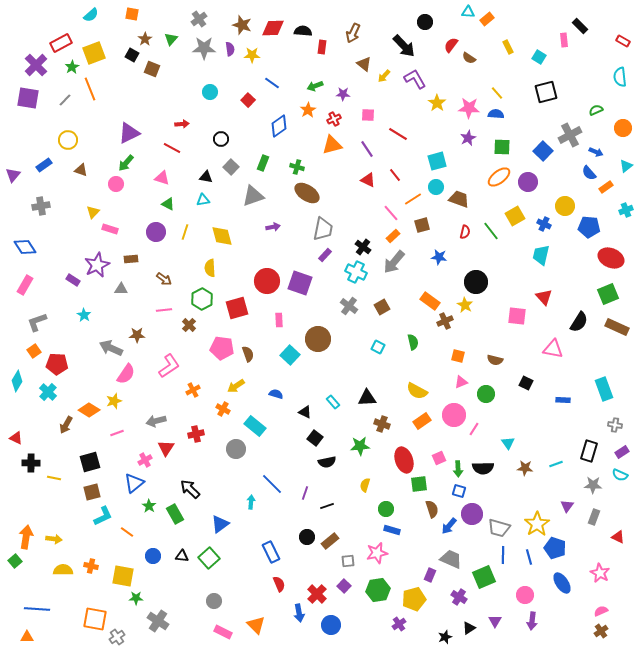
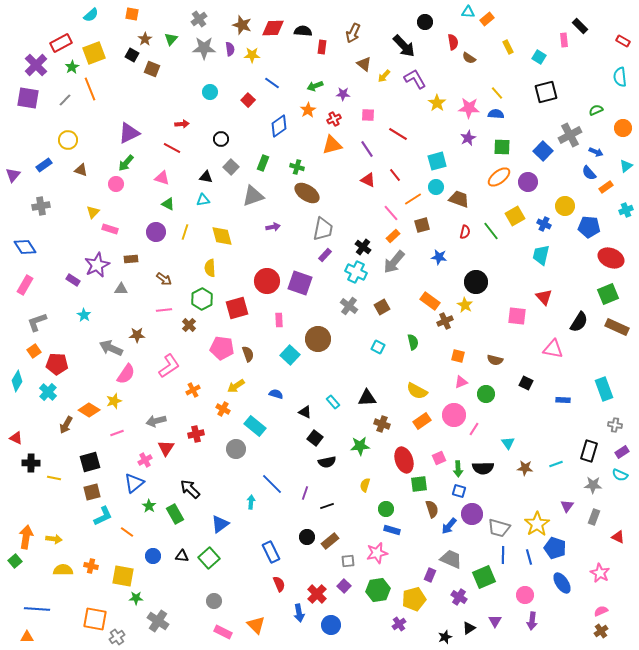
red semicircle at (451, 45): moved 2 px right, 3 px up; rotated 133 degrees clockwise
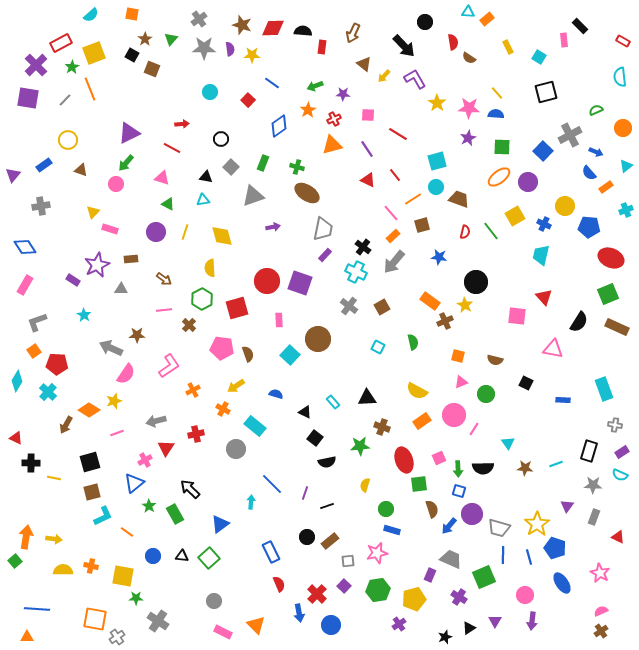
brown cross at (382, 424): moved 3 px down
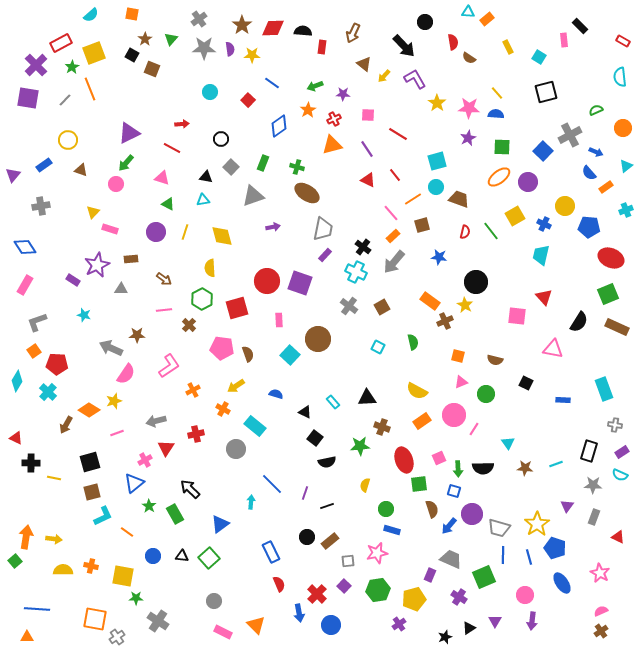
brown star at (242, 25): rotated 18 degrees clockwise
cyan star at (84, 315): rotated 16 degrees counterclockwise
blue square at (459, 491): moved 5 px left
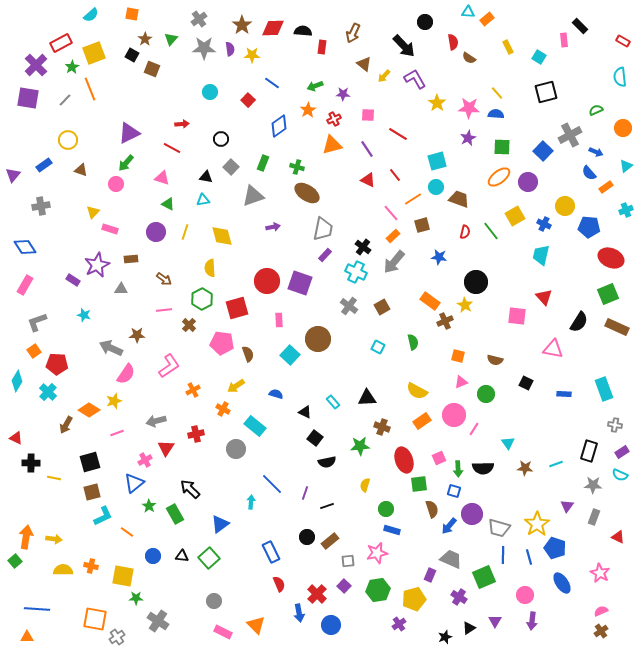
pink pentagon at (222, 348): moved 5 px up
blue rectangle at (563, 400): moved 1 px right, 6 px up
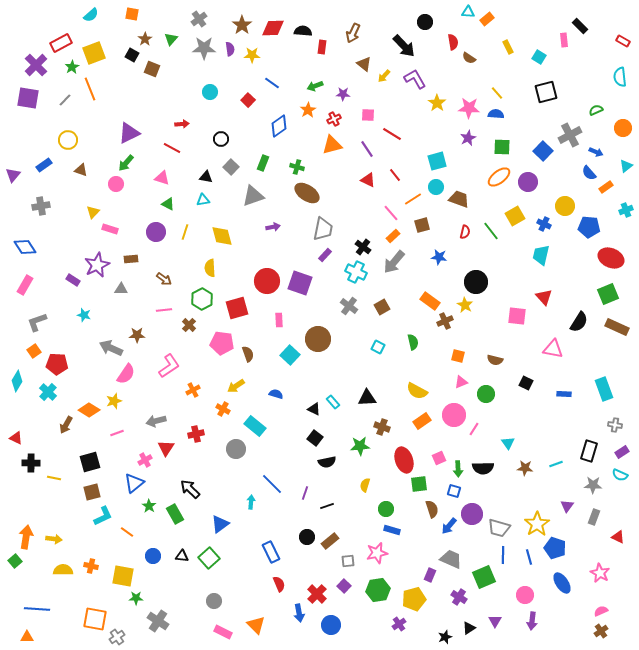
red line at (398, 134): moved 6 px left
black triangle at (305, 412): moved 9 px right, 3 px up
